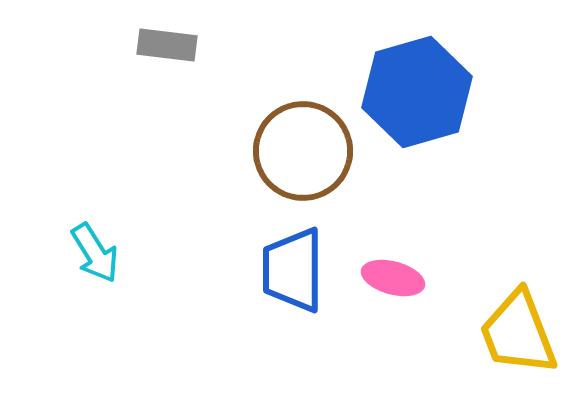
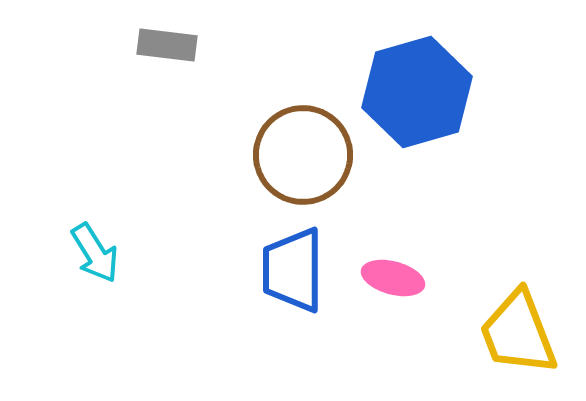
brown circle: moved 4 px down
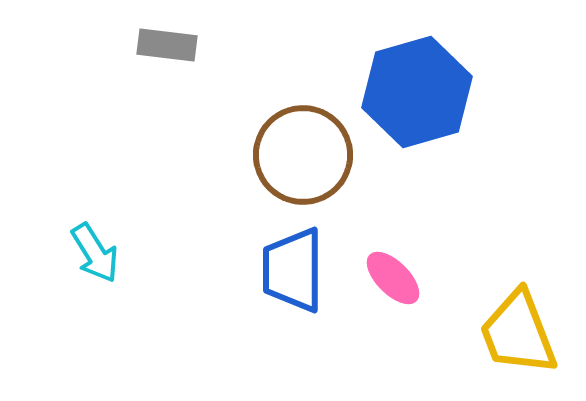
pink ellipse: rotated 30 degrees clockwise
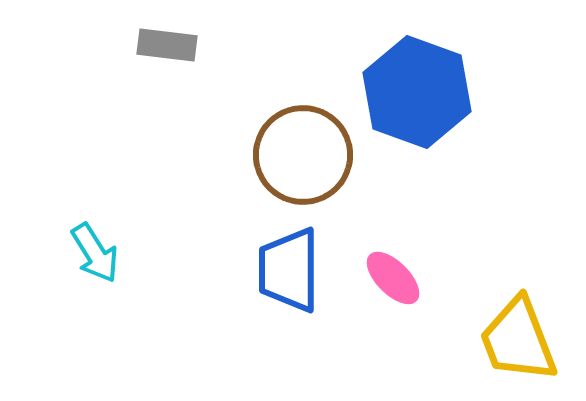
blue hexagon: rotated 24 degrees counterclockwise
blue trapezoid: moved 4 px left
yellow trapezoid: moved 7 px down
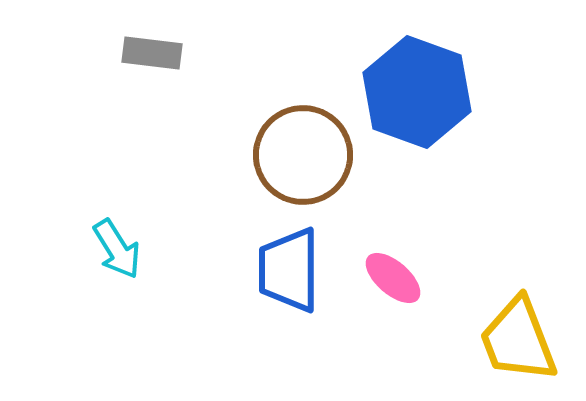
gray rectangle: moved 15 px left, 8 px down
cyan arrow: moved 22 px right, 4 px up
pink ellipse: rotated 4 degrees counterclockwise
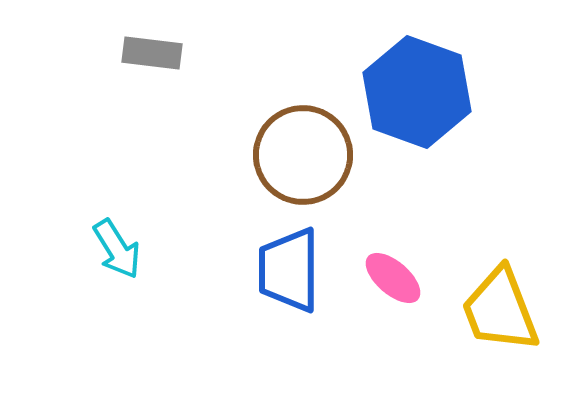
yellow trapezoid: moved 18 px left, 30 px up
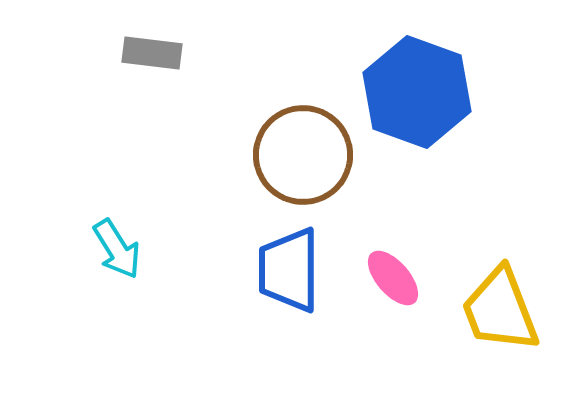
pink ellipse: rotated 8 degrees clockwise
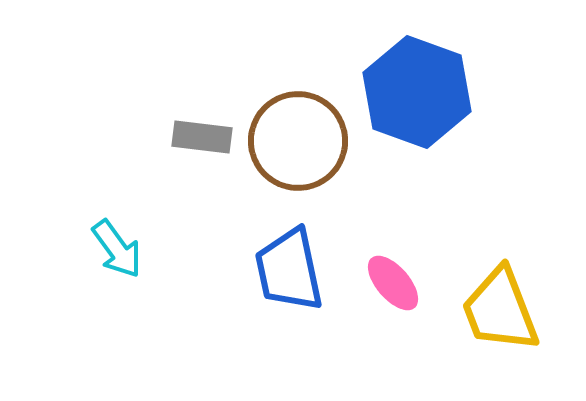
gray rectangle: moved 50 px right, 84 px down
brown circle: moved 5 px left, 14 px up
cyan arrow: rotated 4 degrees counterclockwise
blue trapezoid: rotated 12 degrees counterclockwise
pink ellipse: moved 5 px down
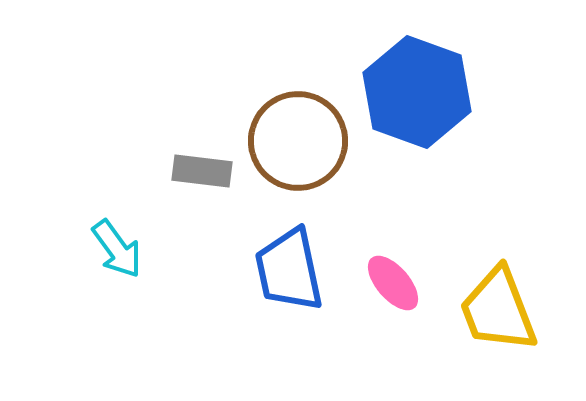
gray rectangle: moved 34 px down
yellow trapezoid: moved 2 px left
